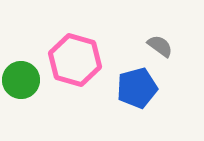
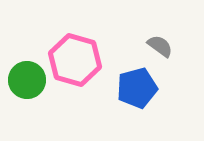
green circle: moved 6 px right
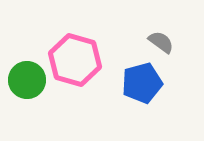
gray semicircle: moved 1 px right, 4 px up
blue pentagon: moved 5 px right, 5 px up
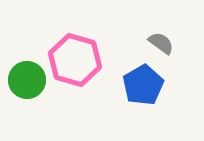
gray semicircle: moved 1 px down
blue pentagon: moved 1 px right, 2 px down; rotated 15 degrees counterclockwise
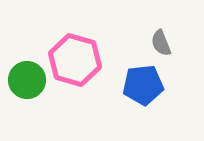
gray semicircle: rotated 148 degrees counterclockwise
blue pentagon: rotated 24 degrees clockwise
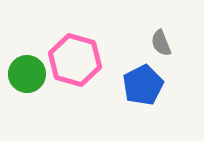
green circle: moved 6 px up
blue pentagon: rotated 21 degrees counterclockwise
